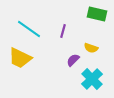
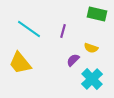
yellow trapezoid: moved 5 px down; rotated 25 degrees clockwise
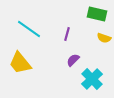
purple line: moved 4 px right, 3 px down
yellow semicircle: moved 13 px right, 10 px up
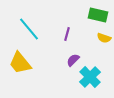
green rectangle: moved 1 px right, 1 px down
cyan line: rotated 15 degrees clockwise
cyan cross: moved 2 px left, 2 px up
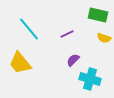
purple line: rotated 48 degrees clockwise
cyan cross: moved 2 px down; rotated 30 degrees counterclockwise
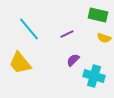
cyan cross: moved 4 px right, 3 px up
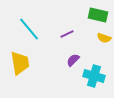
yellow trapezoid: rotated 150 degrees counterclockwise
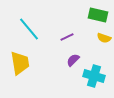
purple line: moved 3 px down
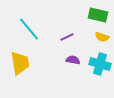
yellow semicircle: moved 2 px left, 1 px up
purple semicircle: rotated 56 degrees clockwise
cyan cross: moved 6 px right, 12 px up
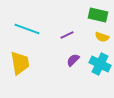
cyan line: moved 2 px left; rotated 30 degrees counterclockwise
purple line: moved 2 px up
purple semicircle: rotated 56 degrees counterclockwise
cyan cross: rotated 10 degrees clockwise
